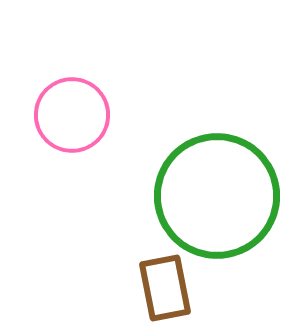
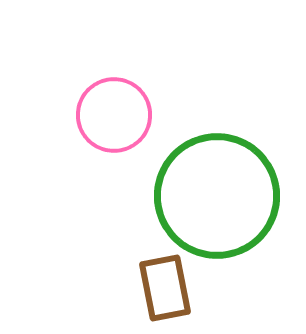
pink circle: moved 42 px right
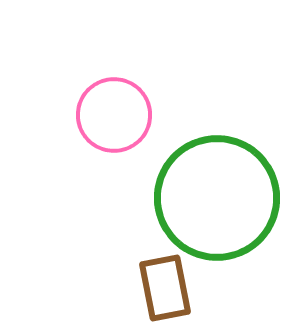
green circle: moved 2 px down
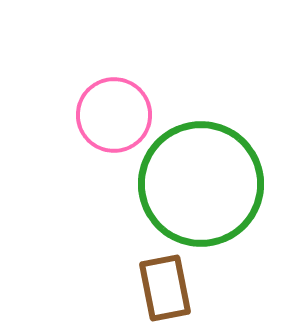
green circle: moved 16 px left, 14 px up
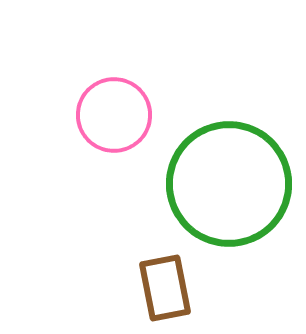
green circle: moved 28 px right
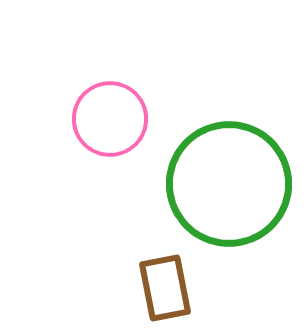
pink circle: moved 4 px left, 4 px down
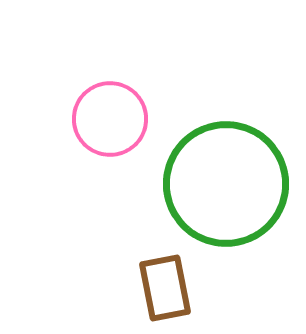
green circle: moved 3 px left
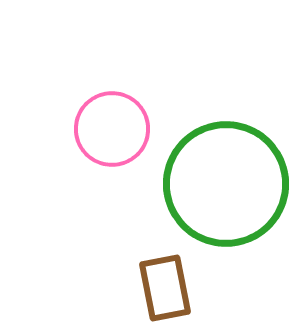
pink circle: moved 2 px right, 10 px down
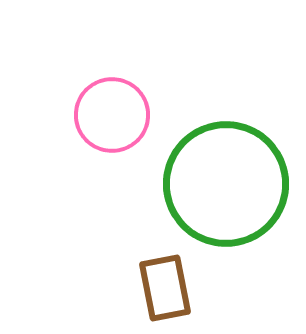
pink circle: moved 14 px up
